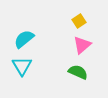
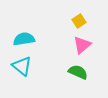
cyan semicircle: rotated 30 degrees clockwise
cyan triangle: rotated 20 degrees counterclockwise
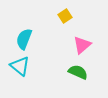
yellow square: moved 14 px left, 5 px up
cyan semicircle: rotated 60 degrees counterclockwise
cyan triangle: moved 2 px left
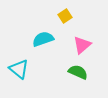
cyan semicircle: moved 19 px right; rotated 50 degrees clockwise
cyan triangle: moved 1 px left, 3 px down
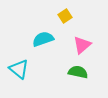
green semicircle: rotated 12 degrees counterclockwise
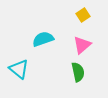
yellow square: moved 18 px right, 1 px up
green semicircle: rotated 66 degrees clockwise
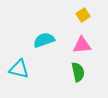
cyan semicircle: moved 1 px right, 1 px down
pink triangle: rotated 36 degrees clockwise
cyan triangle: rotated 25 degrees counterclockwise
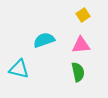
pink triangle: moved 1 px left
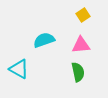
cyan triangle: rotated 15 degrees clockwise
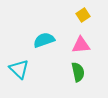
cyan triangle: rotated 15 degrees clockwise
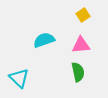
cyan triangle: moved 9 px down
